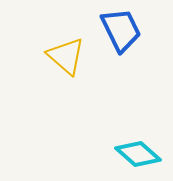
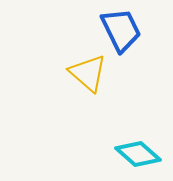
yellow triangle: moved 22 px right, 17 px down
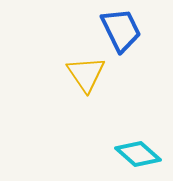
yellow triangle: moved 2 px left, 1 px down; rotated 15 degrees clockwise
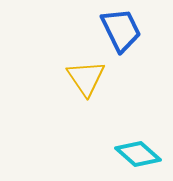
yellow triangle: moved 4 px down
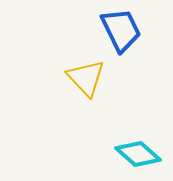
yellow triangle: rotated 9 degrees counterclockwise
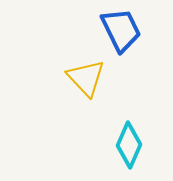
cyan diamond: moved 9 px left, 9 px up; rotated 72 degrees clockwise
